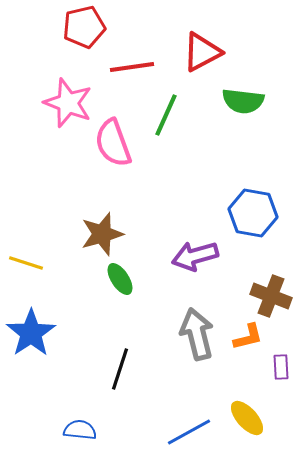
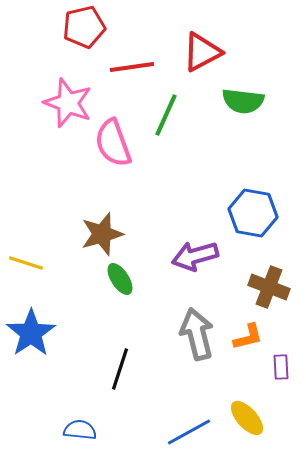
brown cross: moved 2 px left, 9 px up
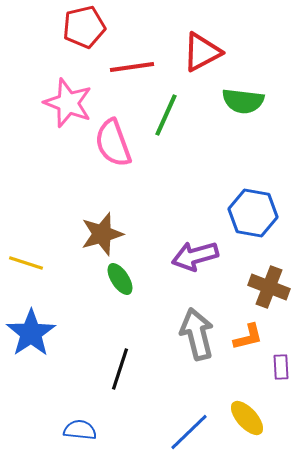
blue line: rotated 15 degrees counterclockwise
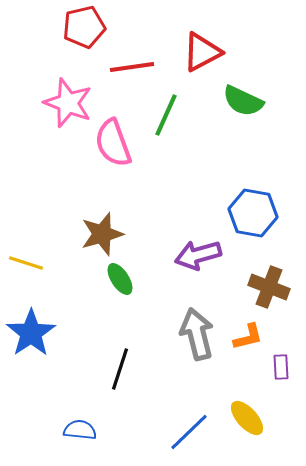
green semicircle: rotated 18 degrees clockwise
purple arrow: moved 3 px right, 1 px up
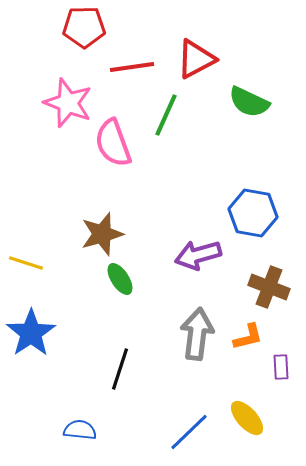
red pentagon: rotated 12 degrees clockwise
red triangle: moved 6 px left, 7 px down
green semicircle: moved 6 px right, 1 px down
gray arrow: rotated 21 degrees clockwise
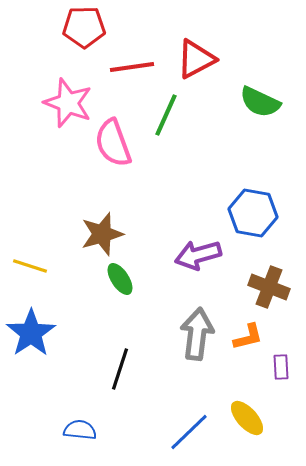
green semicircle: moved 11 px right
yellow line: moved 4 px right, 3 px down
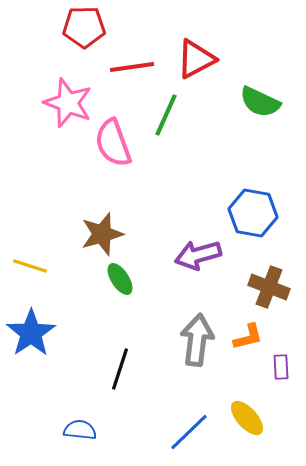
gray arrow: moved 6 px down
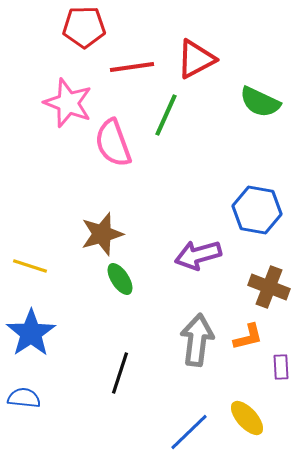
blue hexagon: moved 4 px right, 3 px up
black line: moved 4 px down
blue semicircle: moved 56 px left, 32 px up
